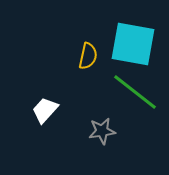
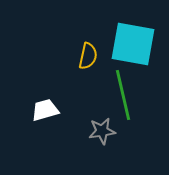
green line: moved 12 px left, 3 px down; rotated 39 degrees clockwise
white trapezoid: rotated 32 degrees clockwise
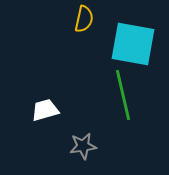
yellow semicircle: moved 4 px left, 37 px up
gray star: moved 19 px left, 15 px down
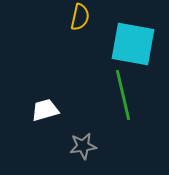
yellow semicircle: moved 4 px left, 2 px up
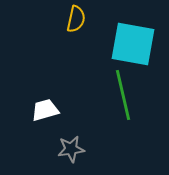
yellow semicircle: moved 4 px left, 2 px down
gray star: moved 12 px left, 3 px down
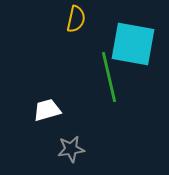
green line: moved 14 px left, 18 px up
white trapezoid: moved 2 px right
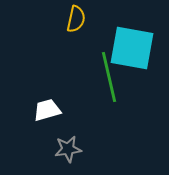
cyan square: moved 1 px left, 4 px down
gray star: moved 3 px left
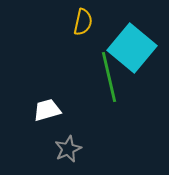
yellow semicircle: moved 7 px right, 3 px down
cyan square: rotated 30 degrees clockwise
gray star: rotated 16 degrees counterclockwise
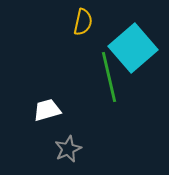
cyan square: moved 1 px right; rotated 9 degrees clockwise
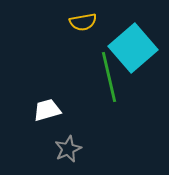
yellow semicircle: rotated 68 degrees clockwise
